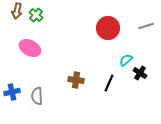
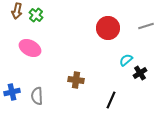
black cross: rotated 24 degrees clockwise
black line: moved 2 px right, 17 px down
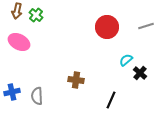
red circle: moved 1 px left, 1 px up
pink ellipse: moved 11 px left, 6 px up
black cross: rotated 16 degrees counterclockwise
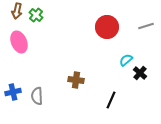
pink ellipse: rotated 40 degrees clockwise
blue cross: moved 1 px right
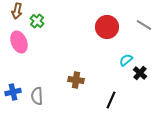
green cross: moved 1 px right, 6 px down
gray line: moved 2 px left, 1 px up; rotated 49 degrees clockwise
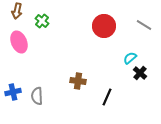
green cross: moved 5 px right
red circle: moved 3 px left, 1 px up
cyan semicircle: moved 4 px right, 2 px up
brown cross: moved 2 px right, 1 px down
black line: moved 4 px left, 3 px up
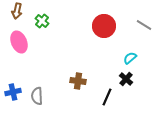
black cross: moved 14 px left, 6 px down
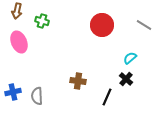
green cross: rotated 24 degrees counterclockwise
red circle: moved 2 px left, 1 px up
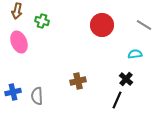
cyan semicircle: moved 5 px right, 4 px up; rotated 32 degrees clockwise
brown cross: rotated 21 degrees counterclockwise
black line: moved 10 px right, 3 px down
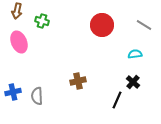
black cross: moved 7 px right, 3 px down
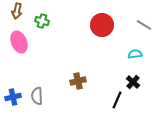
blue cross: moved 5 px down
